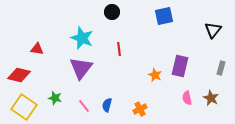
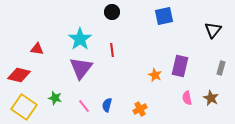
cyan star: moved 2 px left, 1 px down; rotated 15 degrees clockwise
red line: moved 7 px left, 1 px down
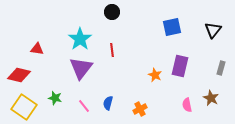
blue square: moved 8 px right, 11 px down
pink semicircle: moved 7 px down
blue semicircle: moved 1 px right, 2 px up
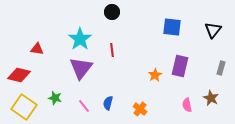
blue square: rotated 18 degrees clockwise
orange star: rotated 16 degrees clockwise
orange cross: rotated 24 degrees counterclockwise
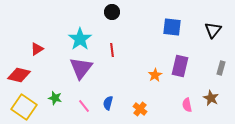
red triangle: rotated 40 degrees counterclockwise
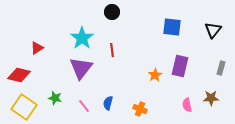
cyan star: moved 2 px right, 1 px up
red triangle: moved 1 px up
brown star: rotated 28 degrees counterclockwise
orange cross: rotated 16 degrees counterclockwise
